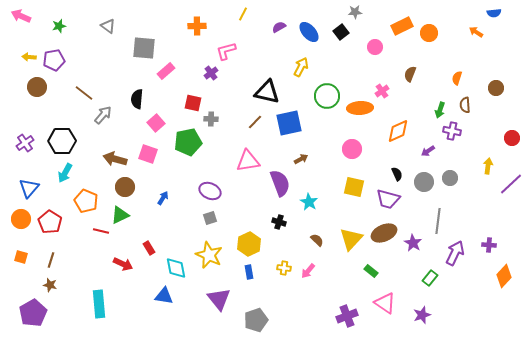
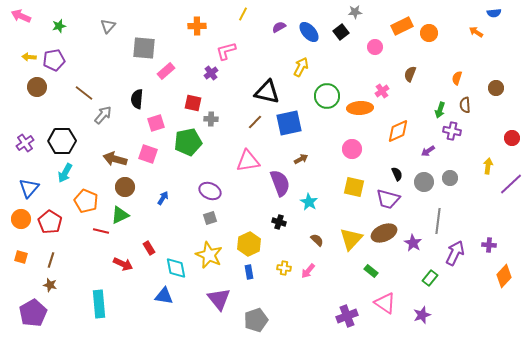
gray triangle at (108, 26): rotated 35 degrees clockwise
pink square at (156, 123): rotated 24 degrees clockwise
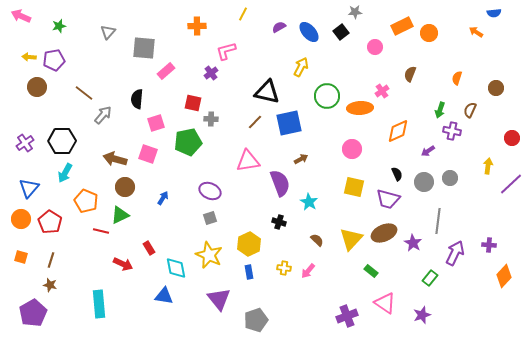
gray triangle at (108, 26): moved 6 px down
brown semicircle at (465, 105): moved 5 px right, 5 px down; rotated 28 degrees clockwise
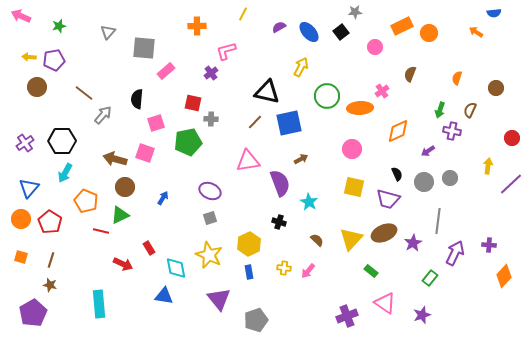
pink square at (148, 154): moved 3 px left, 1 px up
purple star at (413, 243): rotated 12 degrees clockwise
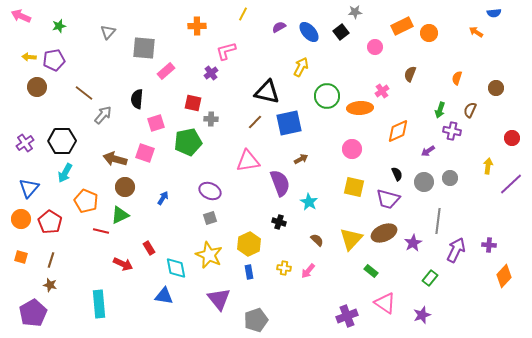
purple arrow at (455, 253): moved 1 px right, 3 px up
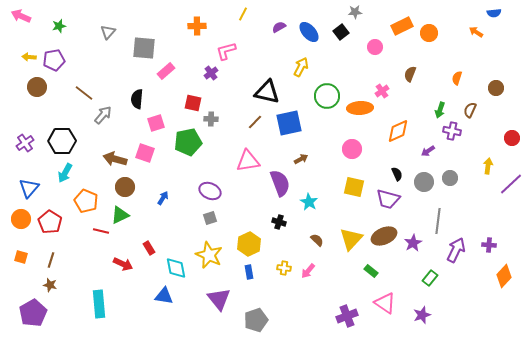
brown ellipse at (384, 233): moved 3 px down
